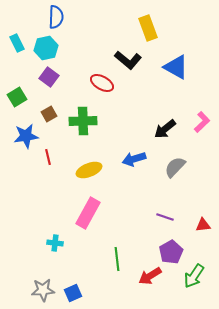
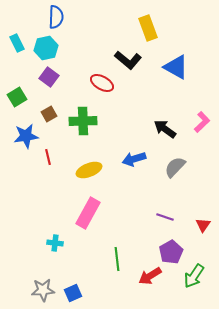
black arrow: rotated 75 degrees clockwise
red triangle: rotated 49 degrees counterclockwise
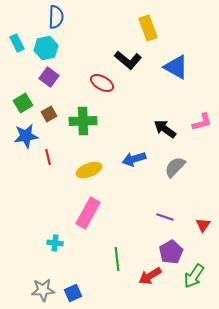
green square: moved 6 px right, 6 px down
pink L-shape: rotated 30 degrees clockwise
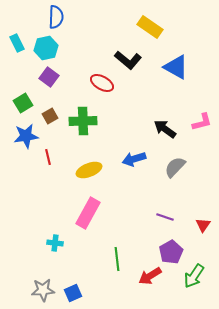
yellow rectangle: moved 2 px right, 1 px up; rotated 35 degrees counterclockwise
brown square: moved 1 px right, 2 px down
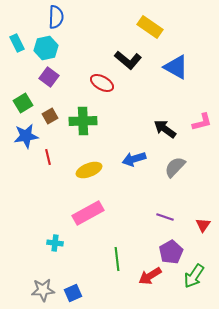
pink rectangle: rotated 32 degrees clockwise
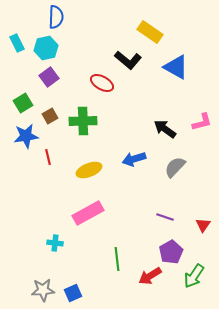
yellow rectangle: moved 5 px down
purple square: rotated 18 degrees clockwise
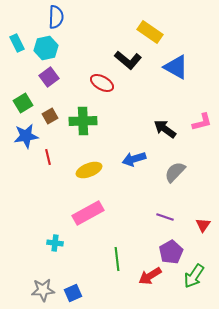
gray semicircle: moved 5 px down
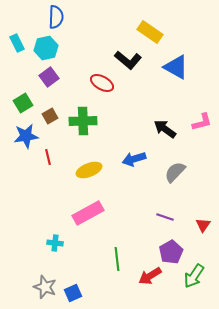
gray star: moved 2 px right, 3 px up; rotated 25 degrees clockwise
